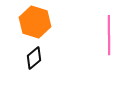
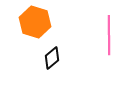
black diamond: moved 18 px right
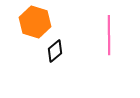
black diamond: moved 3 px right, 7 px up
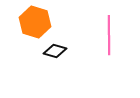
black diamond: rotated 55 degrees clockwise
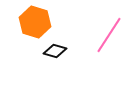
pink line: rotated 33 degrees clockwise
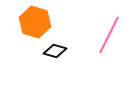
pink line: rotated 6 degrees counterclockwise
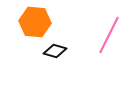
orange hexagon: rotated 12 degrees counterclockwise
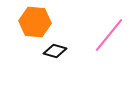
pink line: rotated 12 degrees clockwise
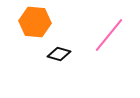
black diamond: moved 4 px right, 3 px down
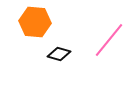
pink line: moved 5 px down
